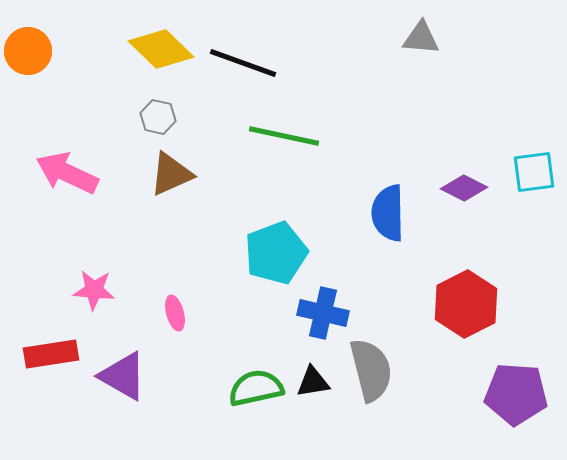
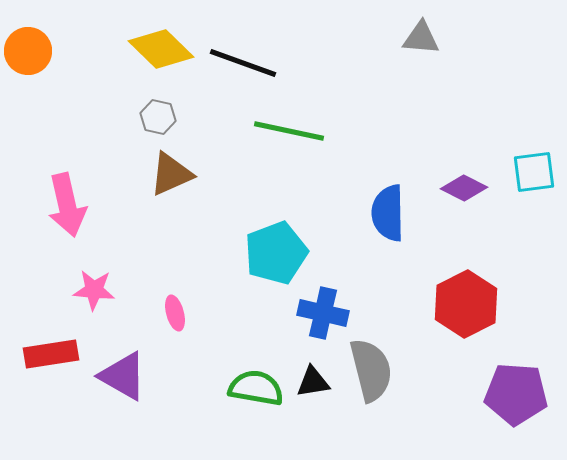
green line: moved 5 px right, 5 px up
pink arrow: moved 32 px down; rotated 128 degrees counterclockwise
green semicircle: rotated 22 degrees clockwise
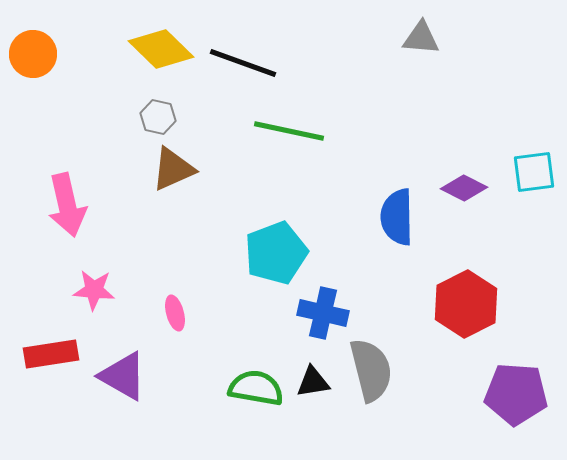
orange circle: moved 5 px right, 3 px down
brown triangle: moved 2 px right, 5 px up
blue semicircle: moved 9 px right, 4 px down
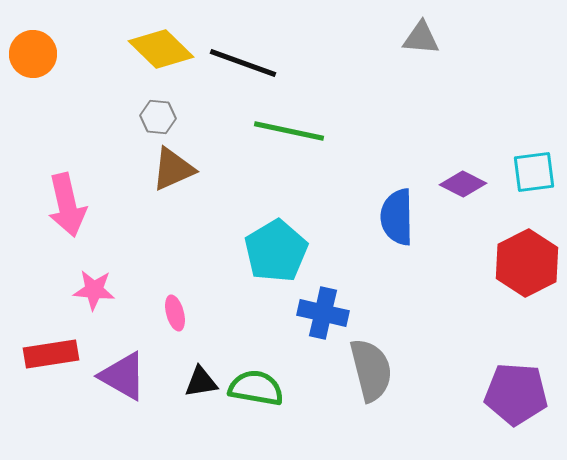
gray hexagon: rotated 8 degrees counterclockwise
purple diamond: moved 1 px left, 4 px up
cyan pentagon: moved 2 px up; rotated 10 degrees counterclockwise
red hexagon: moved 61 px right, 41 px up
black triangle: moved 112 px left
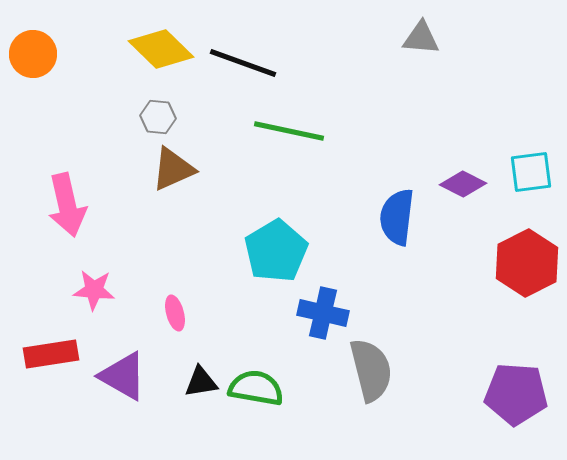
cyan square: moved 3 px left
blue semicircle: rotated 8 degrees clockwise
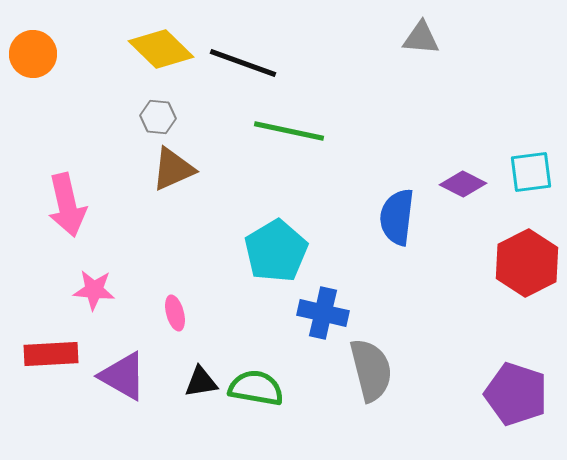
red rectangle: rotated 6 degrees clockwise
purple pentagon: rotated 14 degrees clockwise
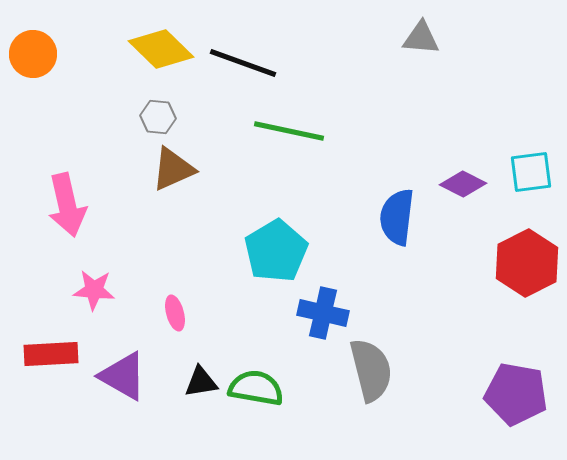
purple pentagon: rotated 8 degrees counterclockwise
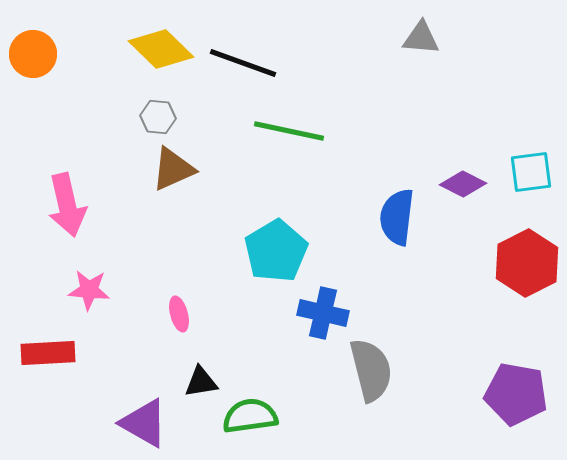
pink star: moved 5 px left
pink ellipse: moved 4 px right, 1 px down
red rectangle: moved 3 px left, 1 px up
purple triangle: moved 21 px right, 47 px down
green semicircle: moved 6 px left, 28 px down; rotated 18 degrees counterclockwise
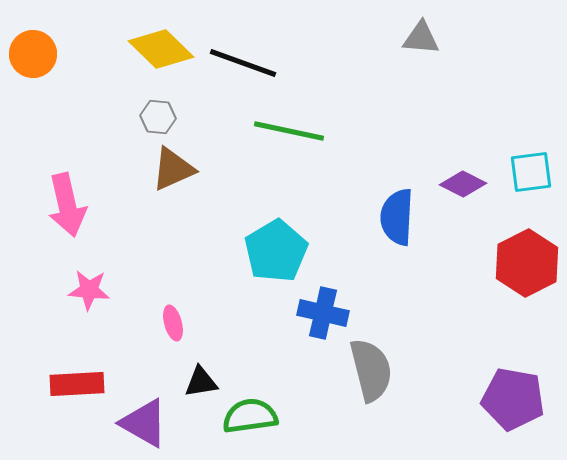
blue semicircle: rotated 4 degrees counterclockwise
pink ellipse: moved 6 px left, 9 px down
red rectangle: moved 29 px right, 31 px down
purple pentagon: moved 3 px left, 5 px down
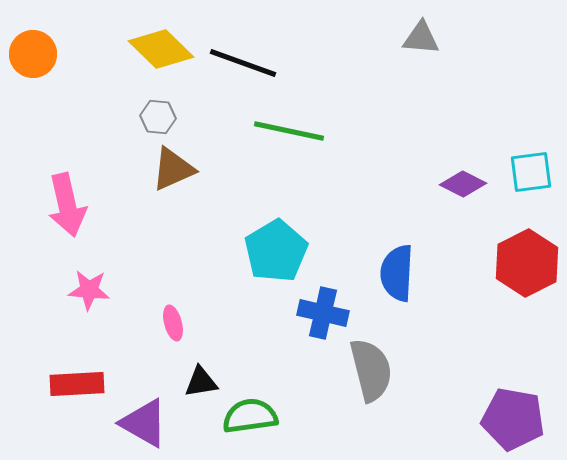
blue semicircle: moved 56 px down
purple pentagon: moved 20 px down
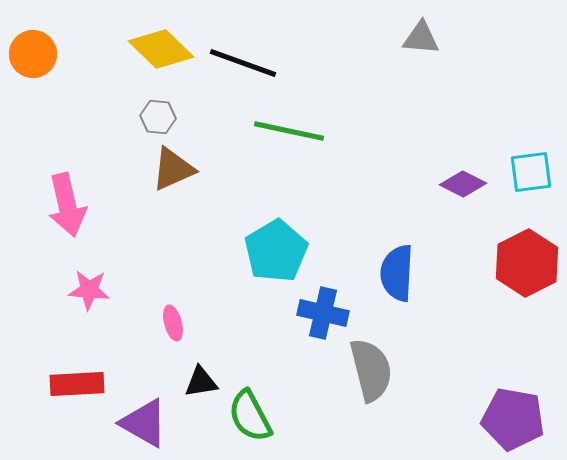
green semicircle: rotated 110 degrees counterclockwise
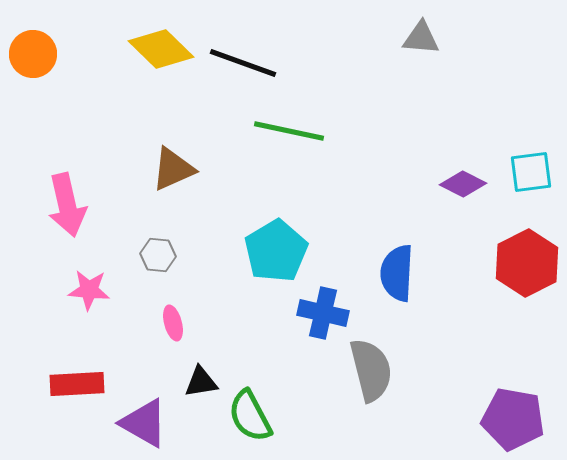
gray hexagon: moved 138 px down
